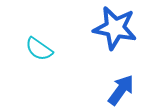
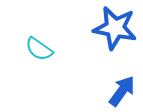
blue arrow: moved 1 px right, 1 px down
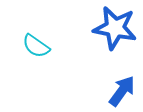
cyan semicircle: moved 3 px left, 3 px up
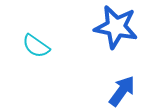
blue star: moved 1 px right, 1 px up
